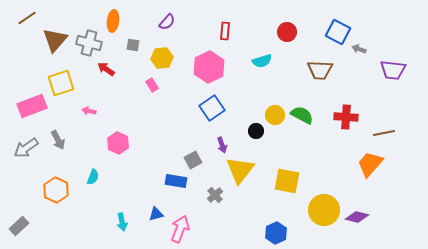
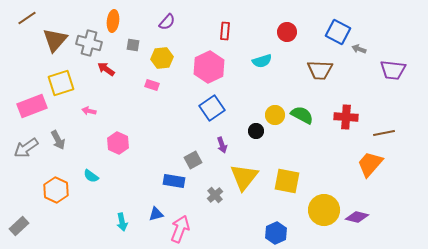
pink rectangle at (152, 85): rotated 40 degrees counterclockwise
yellow triangle at (240, 170): moved 4 px right, 7 px down
cyan semicircle at (93, 177): moved 2 px left, 1 px up; rotated 105 degrees clockwise
blue rectangle at (176, 181): moved 2 px left
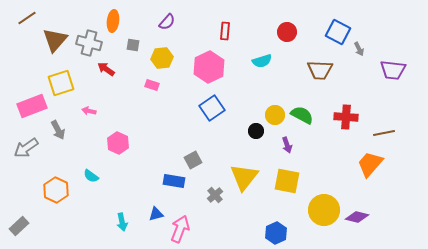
gray arrow at (359, 49): rotated 136 degrees counterclockwise
gray arrow at (58, 140): moved 10 px up
purple arrow at (222, 145): moved 65 px right
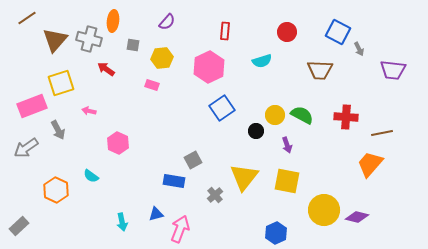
gray cross at (89, 43): moved 4 px up
blue square at (212, 108): moved 10 px right
brown line at (384, 133): moved 2 px left
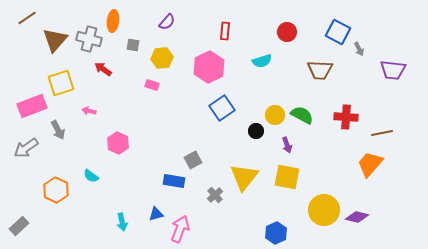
red arrow at (106, 69): moved 3 px left
yellow square at (287, 181): moved 4 px up
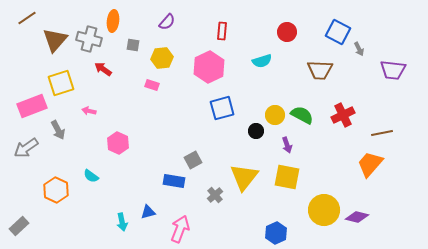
red rectangle at (225, 31): moved 3 px left
blue square at (222, 108): rotated 20 degrees clockwise
red cross at (346, 117): moved 3 px left, 2 px up; rotated 30 degrees counterclockwise
blue triangle at (156, 214): moved 8 px left, 2 px up
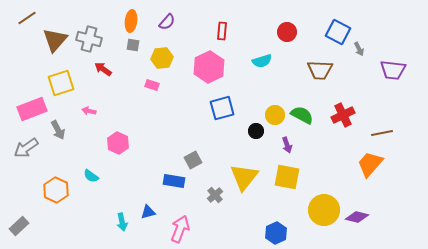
orange ellipse at (113, 21): moved 18 px right
pink rectangle at (32, 106): moved 3 px down
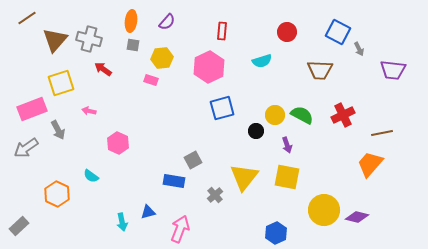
pink rectangle at (152, 85): moved 1 px left, 5 px up
orange hexagon at (56, 190): moved 1 px right, 4 px down
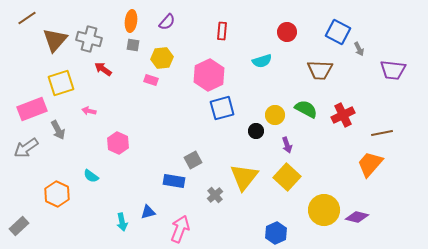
pink hexagon at (209, 67): moved 8 px down
green semicircle at (302, 115): moved 4 px right, 6 px up
yellow square at (287, 177): rotated 32 degrees clockwise
